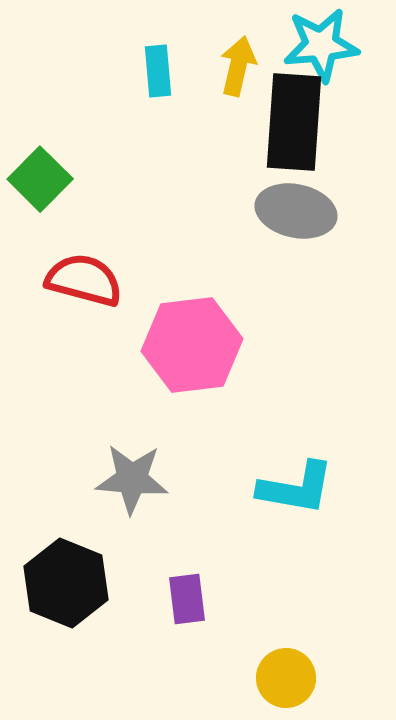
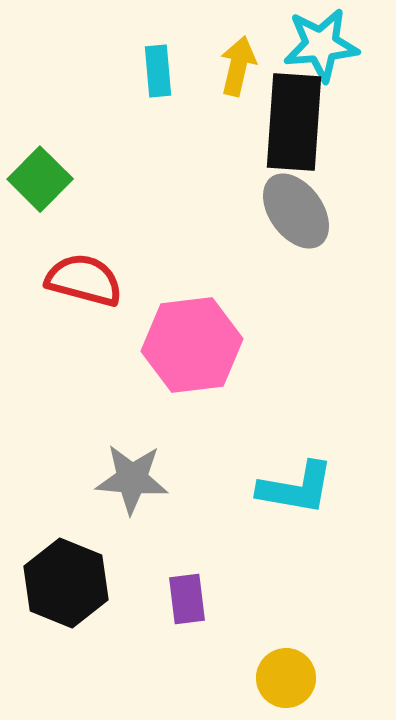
gray ellipse: rotated 42 degrees clockwise
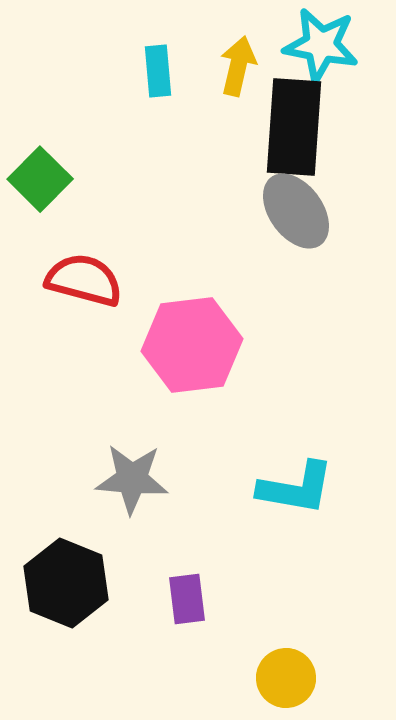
cyan star: rotated 16 degrees clockwise
black rectangle: moved 5 px down
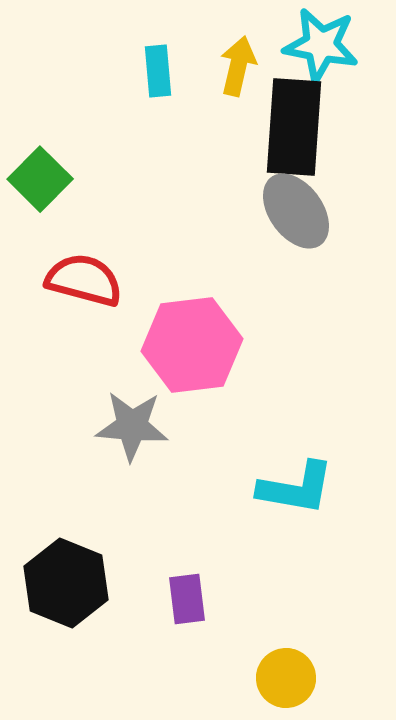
gray star: moved 53 px up
